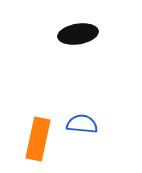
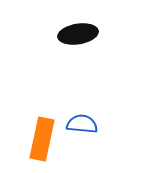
orange rectangle: moved 4 px right
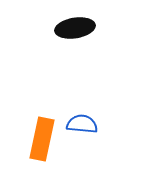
black ellipse: moved 3 px left, 6 px up
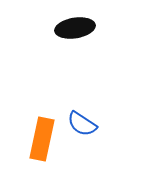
blue semicircle: rotated 152 degrees counterclockwise
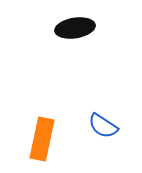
blue semicircle: moved 21 px right, 2 px down
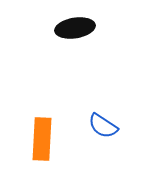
orange rectangle: rotated 9 degrees counterclockwise
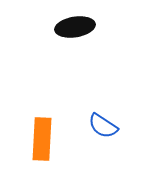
black ellipse: moved 1 px up
